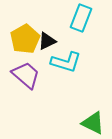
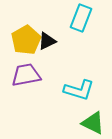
yellow pentagon: moved 1 px right, 1 px down
cyan L-shape: moved 13 px right, 28 px down
purple trapezoid: rotated 52 degrees counterclockwise
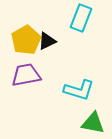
green triangle: rotated 15 degrees counterclockwise
